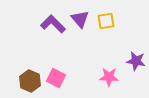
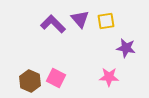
purple star: moved 10 px left, 13 px up
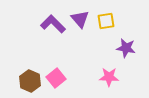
pink square: rotated 24 degrees clockwise
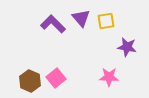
purple triangle: moved 1 px right, 1 px up
purple star: moved 1 px right, 1 px up
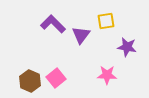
purple triangle: moved 17 px down; rotated 18 degrees clockwise
pink star: moved 2 px left, 2 px up
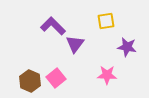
purple L-shape: moved 2 px down
purple triangle: moved 6 px left, 9 px down
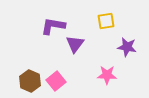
purple L-shape: rotated 35 degrees counterclockwise
pink square: moved 3 px down
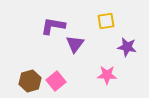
brown hexagon: rotated 20 degrees clockwise
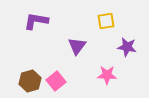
purple L-shape: moved 17 px left, 5 px up
purple triangle: moved 2 px right, 2 px down
